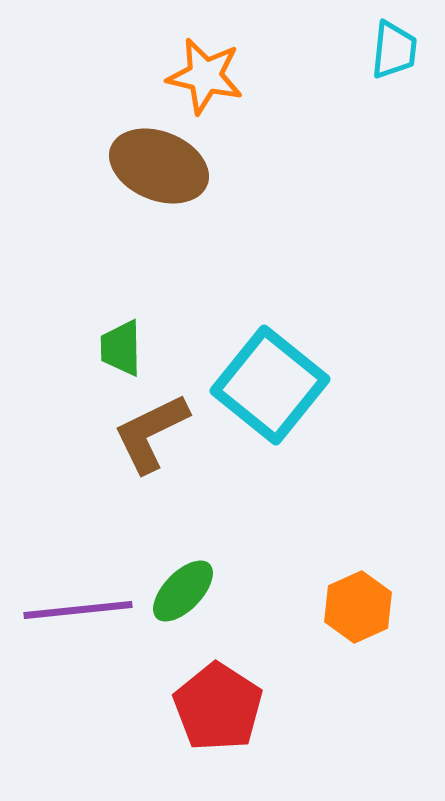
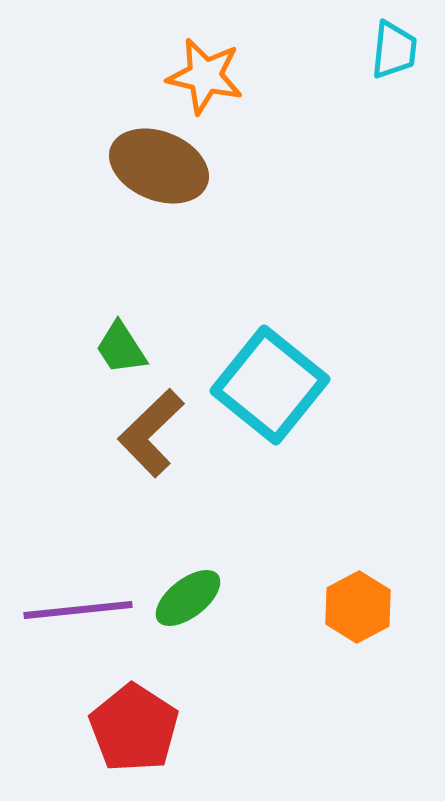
green trapezoid: rotated 32 degrees counterclockwise
brown L-shape: rotated 18 degrees counterclockwise
green ellipse: moved 5 px right, 7 px down; rotated 8 degrees clockwise
orange hexagon: rotated 4 degrees counterclockwise
red pentagon: moved 84 px left, 21 px down
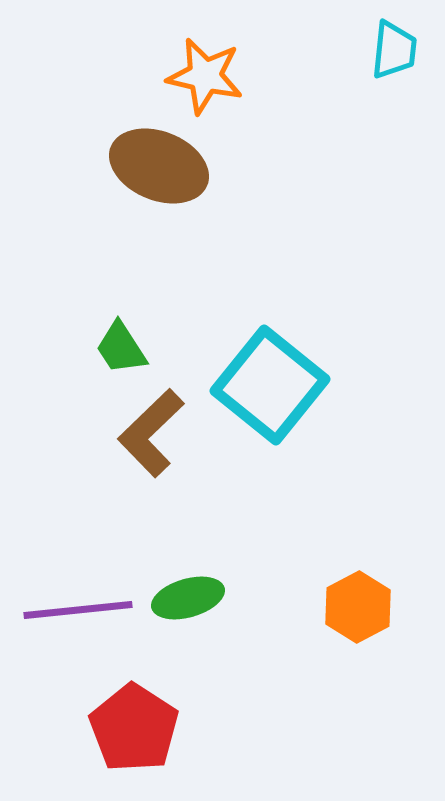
green ellipse: rotated 22 degrees clockwise
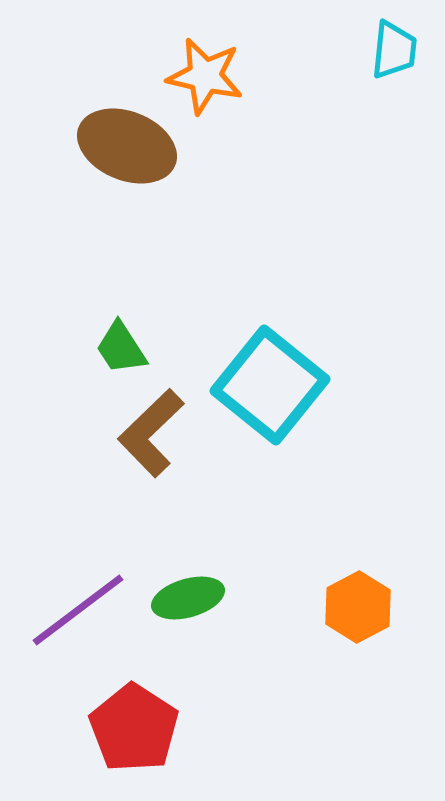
brown ellipse: moved 32 px left, 20 px up
purple line: rotated 31 degrees counterclockwise
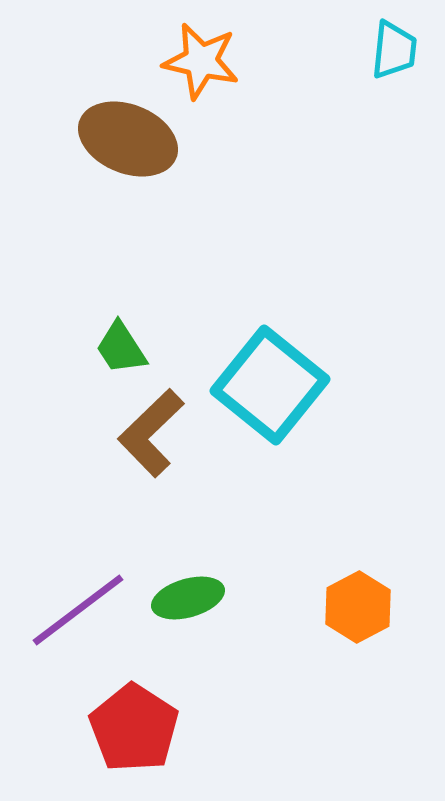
orange star: moved 4 px left, 15 px up
brown ellipse: moved 1 px right, 7 px up
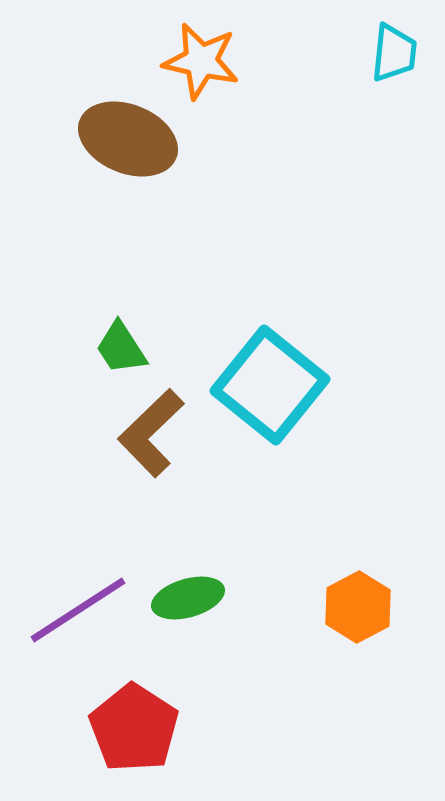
cyan trapezoid: moved 3 px down
purple line: rotated 4 degrees clockwise
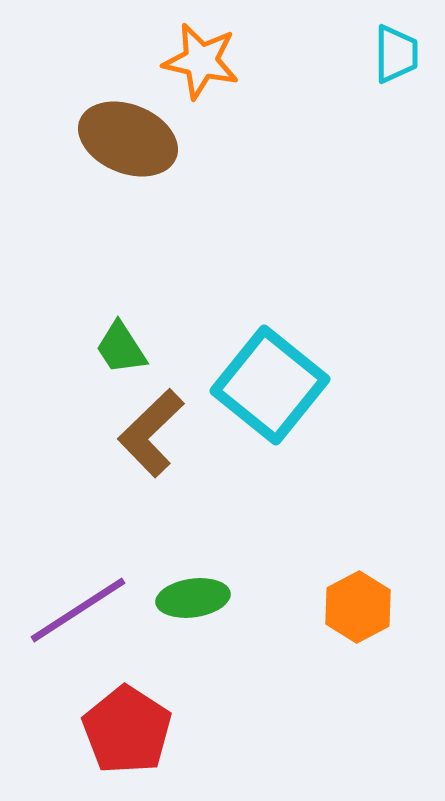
cyan trapezoid: moved 2 px right, 1 px down; rotated 6 degrees counterclockwise
green ellipse: moved 5 px right; rotated 8 degrees clockwise
red pentagon: moved 7 px left, 2 px down
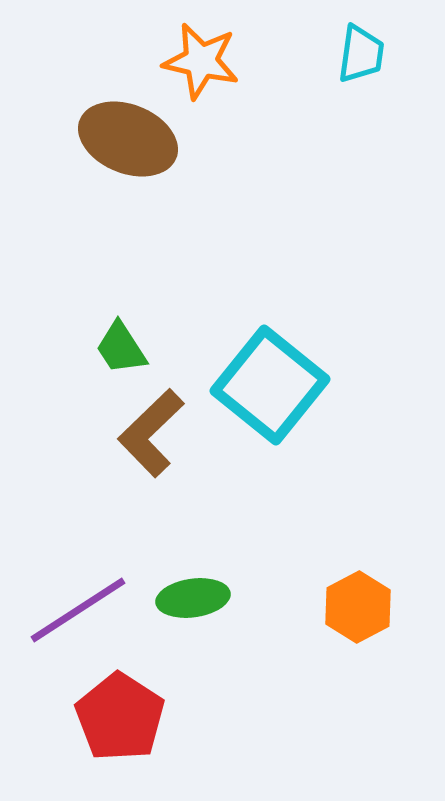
cyan trapezoid: moved 35 px left; rotated 8 degrees clockwise
red pentagon: moved 7 px left, 13 px up
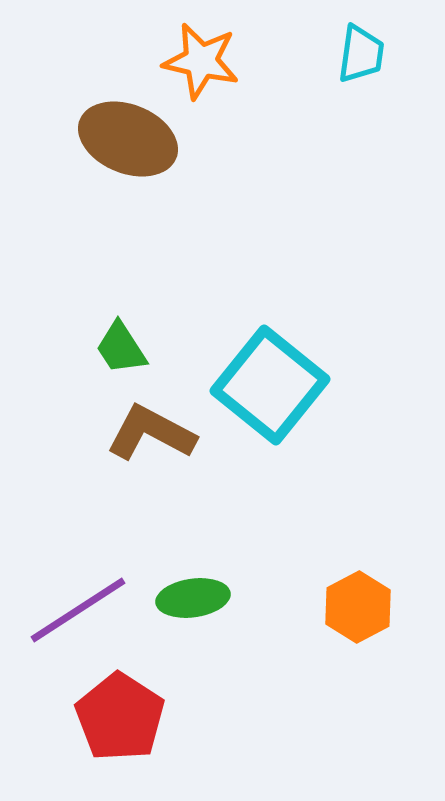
brown L-shape: rotated 72 degrees clockwise
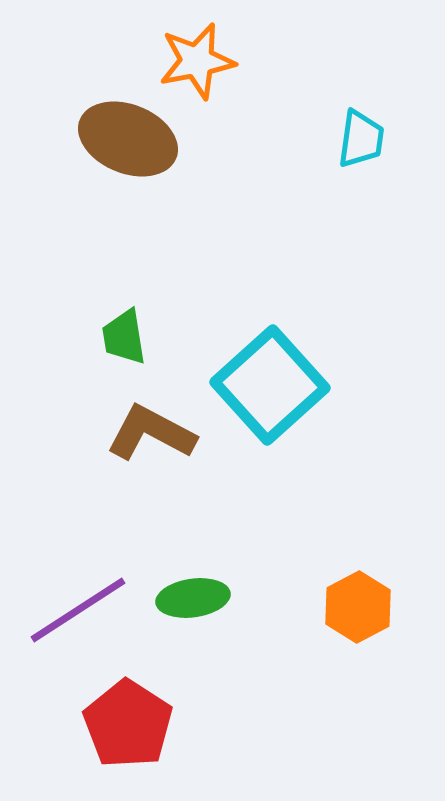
cyan trapezoid: moved 85 px down
orange star: moved 4 px left; rotated 24 degrees counterclockwise
green trapezoid: moved 3 px right, 11 px up; rotated 24 degrees clockwise
cyan square: rotated 9 degrees clockwise
red pentagon: moved 8 px right, 7 px down
